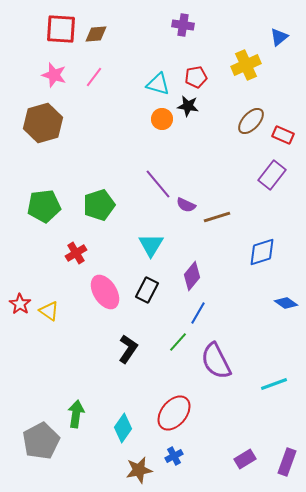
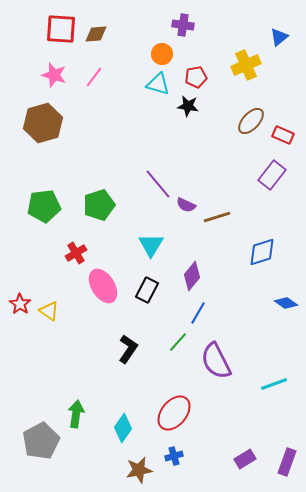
orange circle at (162, 119): moved 65 px up
pink ellipse at (105, 292): moved 2 px left, 6 px up
blue cross at (174, 456): rotated 12 degrees clockwise
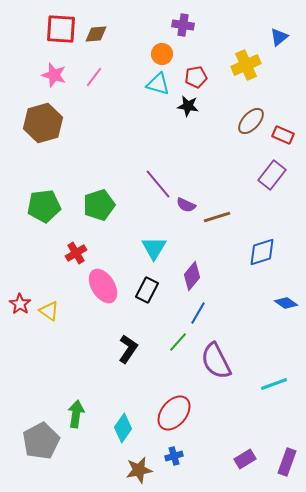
cyan triangle at (151, 245): moved 3 px right, 3 px down
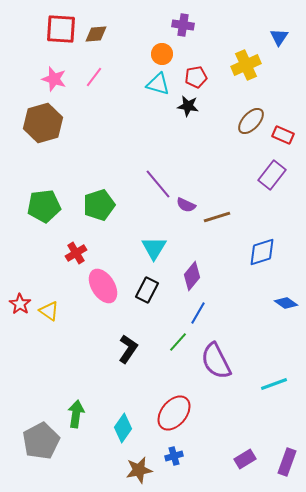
blue triangle at (279, 37): rotated 18 degrees counterclockwise
pink star at (54, 75): moved 4 px down
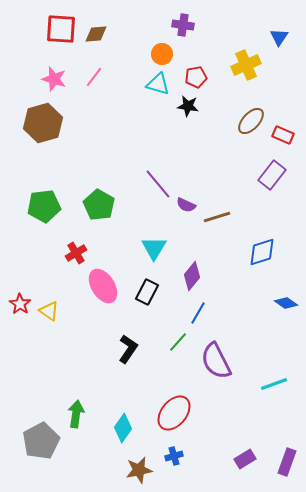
green pentagon at (99, 205): rotated 24 degrees counterclockwise
black rectangle at (147, 290): moved 2 px down
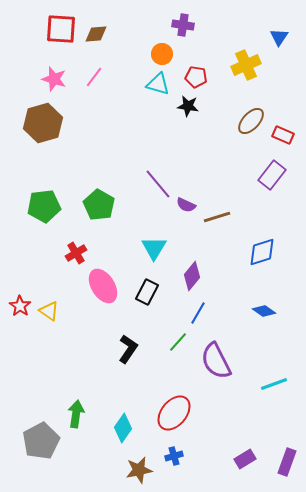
red pentagon at (196, 77): rotated 20 degrees clockwise
blue diamond at (286, 303): moved 22 px left, 8 px down
red star at (20, 304): moved 2 px down
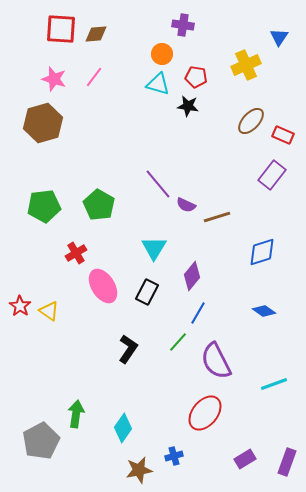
red ellipse at (174, 413): moved 31 px right
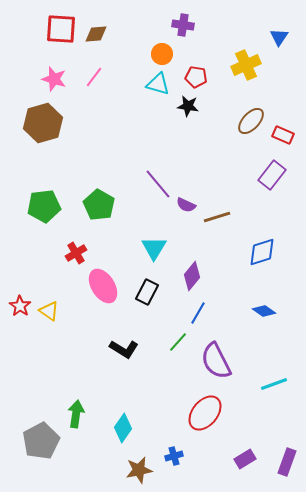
black L-shape at (128, 349): moved 4 px left; rotated 88 degrees clockwise
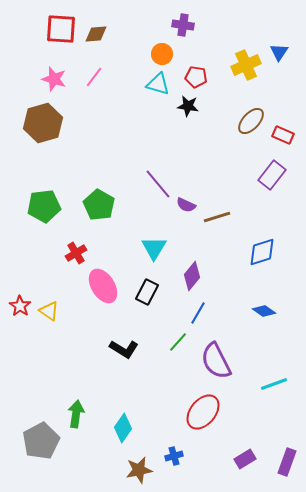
blue triangle at (279, 37): moved 15 px down
red ellipse at (205, 413): moved 2 px left, 1 px up
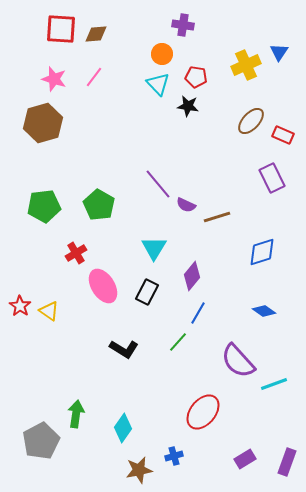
cyan triangle at (158, 84): rotated 30 degrees clockwise
purple rectangle at (272, 175): moved 3 px down; rotated 64 degrees counterclockwise
purple semicircle at (216, 361): moved 22 px right; rotated 15 degrees counterclockwise
